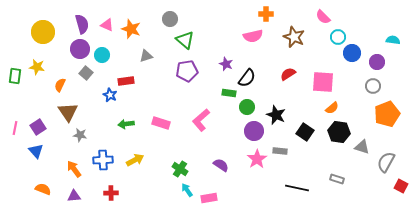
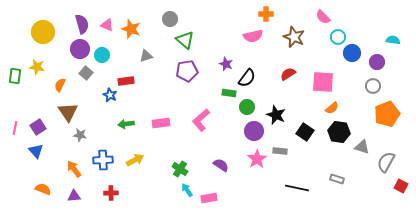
pink rectangle at (161, 123): rotated 24 degrees counterclockwise
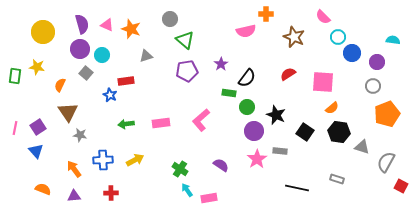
pink semicircle at (253, 36): moved 7 px left, 5 px up
purple star at (226, 64): moved 5 px left; rotated 16 degrees clockwise
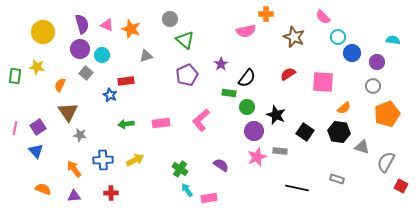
purple pentagon at (187, 71): moved 4 px down; rotated 15 degrees counterclockwise
orange semicircle at (332, 108): moved 12 px right
pink star at (257, 159): moved 2 px up; rotated 12 degrees clockwise
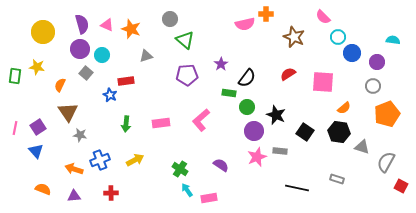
pink semicircle at (246, 31): moved 1 px left, 7 px up
purple pentagon at (187, 75): rotated 20 degrees clockwise
green arrow at (126, 124): rotated 77 degrees counterclockwise
blue cross at (103, 160): moved 3 px left; rotated 18 degrees counterclockwise
orange arrow at (74, 169): rotated 36 degrees counterclockwise
